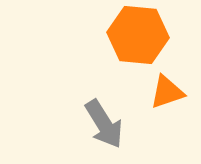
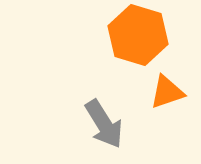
orange hexagon: rotated 12 degrees clockwise
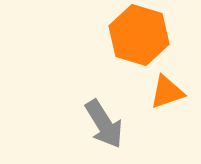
orange hexagon: moved 1 px right
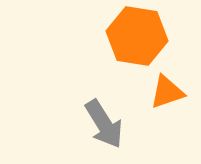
orange hexagon: moved 2 px left, 1 px down; rotated 8 degrees counterclockwise
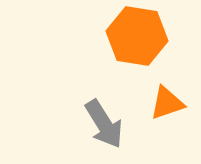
orange triangle: moved 11 px down
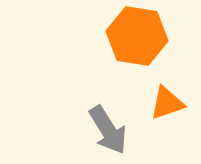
gray arrow: moved 4 px right, 6 px down
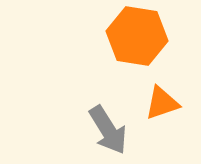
orange triangle: moved 5 px left
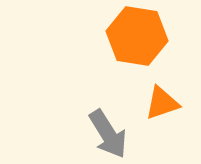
gray arrow: moved 4 px down
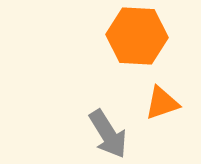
orange hexagon: rotated 6 degrees counterclockwise
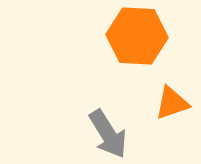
orange triangle: moved 10 px right
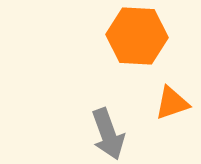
gray arrow: rotated 12 degrees clockwise
